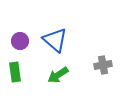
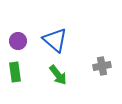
purple circle: moved 2 px left
gray cross: moved 1 px left, 1 px down
green arrow: rotated 95 degrees counterclockwise
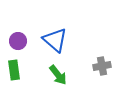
green rectangle: moved 1 px left, 2 px up
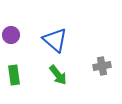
purple circle: moved 7 px left, 6 px up
green rectangle: moved 5 px down
